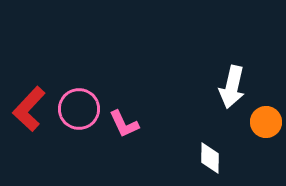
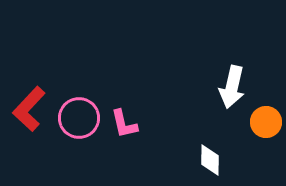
pink circle: moved 9 px down
pink L-shape: rotated 12 degrees clockwise
white diamond: moved 2 px down
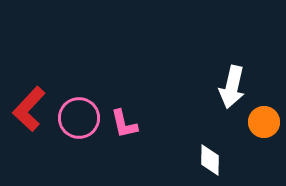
orange circle: moved 2 px left
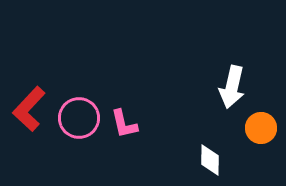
orange circle: moved 3 px left, 6 px down
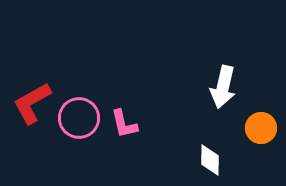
white arrow: moved 9 px left
red L-shape: moved 3 px right, 6 px up; rotated 18 degrees clockwise
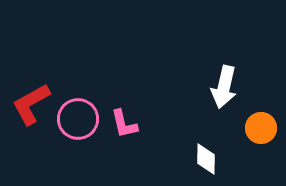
white arrow: moved 1 px right
red L-shape: moved 1 px left, 1 px down
pink circle: moved 1 px left, 1 px down
white diamond: moved 4 px left, 1 px up
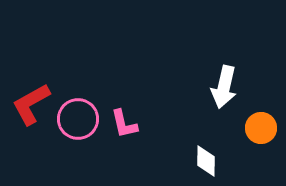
white diamond: moved 2 px down
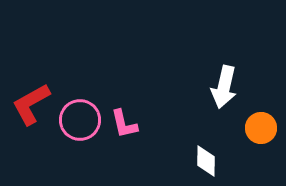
pink circle: moved 2 px right, 1 px down
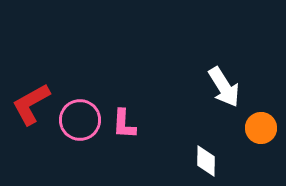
white arrow: rotated 45 degrees counterclockwise
pink L-shape: rotated 16 degrees clockwise
